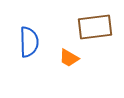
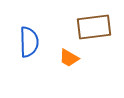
brown rectangle: moved 1 px left
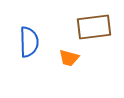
orange trapezoid: rotated 15 degrees counterclockwise
